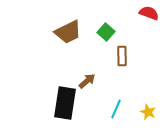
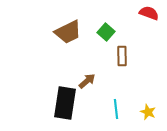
cyan line: rotated 30 degrees counterclockwise
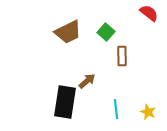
red semicircle: rotated 18 degrees clockwise
black rectangle: moved 1 px up
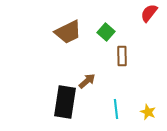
red semicircle: rotated 90 degrees counterclockwise
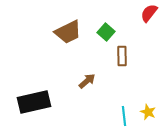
black rectangle: moved 31 px left; rotated 68 degrees clockwise
cyan line: moved 8 px right, 7 px down
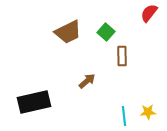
yellow star: rotated 28 degrees counterclockwise
